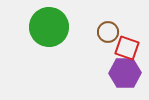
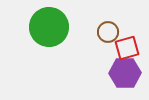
red square: rotated 35 degrees counterclockwise
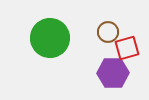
green circle: moved 1 px right, 11 px down
purple hexagon: moved 12 px left
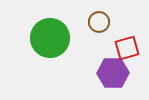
brown circle: moved 9 px left, 10 px up
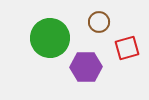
purple hexagon: moved 27 px left, 6 px up
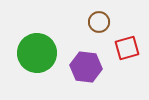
green circle: moved 13 px left, 15 px down
purple hexagon: rotated 8 degrees clockwise
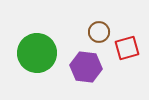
brown circle: moved 10 px down
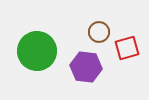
green circle: moved 2 px up
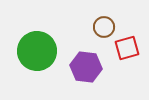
brown circle: moved 5 px right, 5 px up
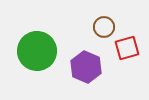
purple hexagon: rotated 16 degrees clockwise
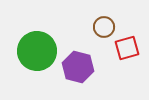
purple hexagon: moved 8 px left; rotated 8 degrees counterclockwise
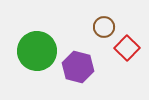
red square: rotated 30 degrees counterclockwise
